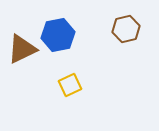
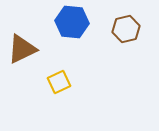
blue hexagon: moved 14 px right, 13 px up; rotated 16 degrees clockwise
yellow square: moved 11 px left, 3 px up
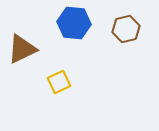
blue hexagon: moved 2 px right, 1 px down
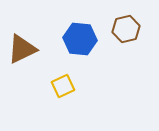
blue hexagon: moved 6 px right, 16 px down
yellow square: moved 4 px right, 4 px down
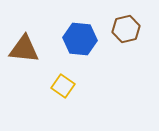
brown triangle: moved 2 px right; rotated 32 degrees clockwise
yellow square: rotated 30 degrees counterclockwise
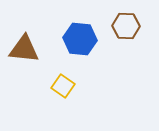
brown hexagon: moved 3 px up; rotated 16 degrees clockwise
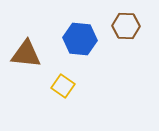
brown triangle: moved 2 px right, 5 px down
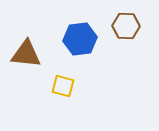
blue hexagon: rotated 12 degrees counterclockwise
yellow square: rotated 20 degrees counterclockwise
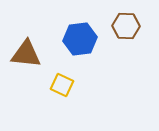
yellow square: moved 1 px left, 1 px up; rotated 10 degrees clockwise
